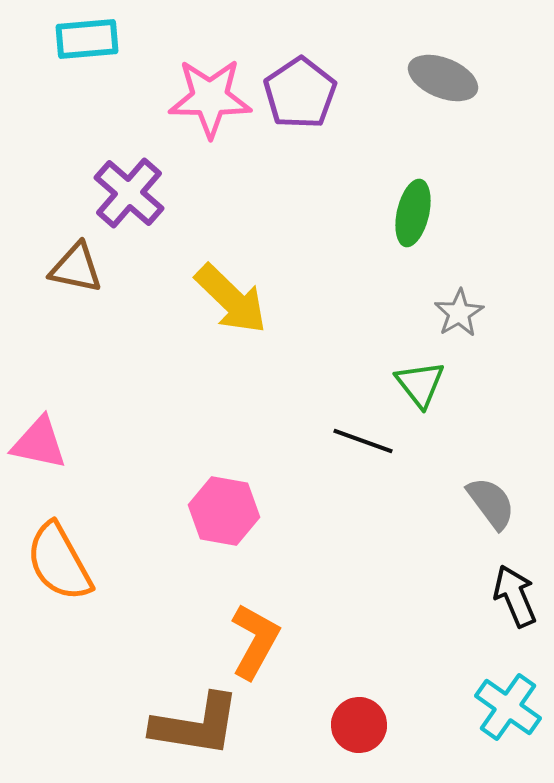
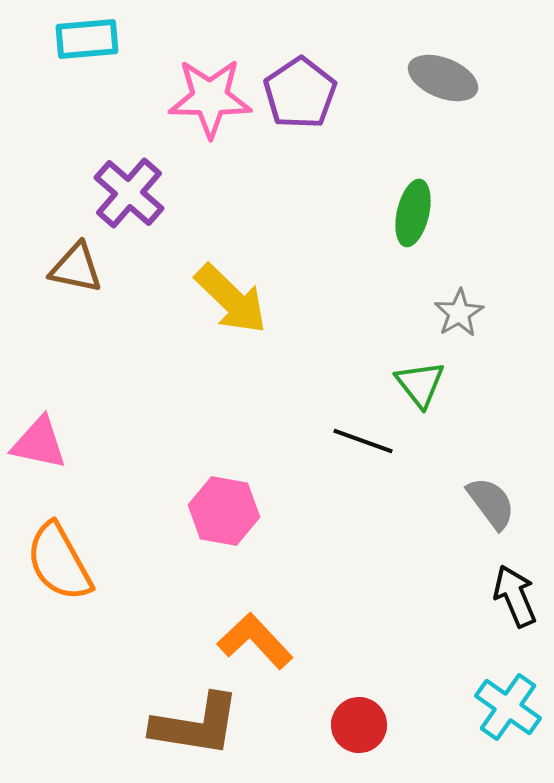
orange L-shape: rotated 72 degrees counterclockwise
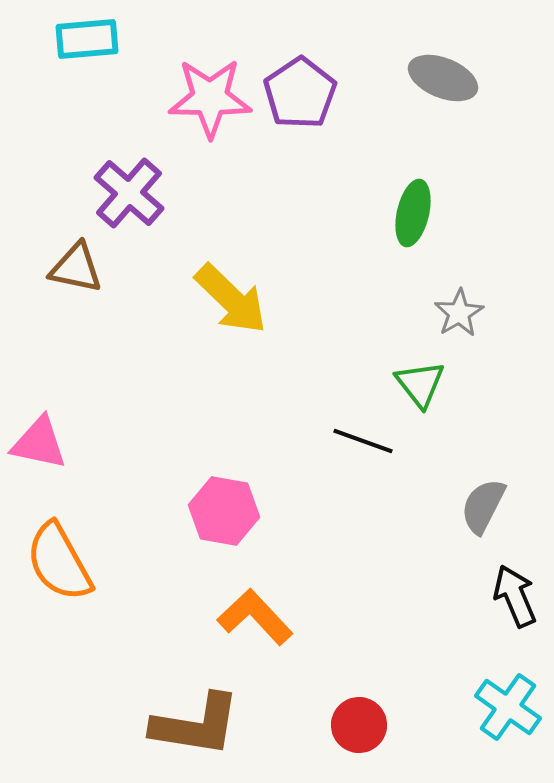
gray semicircle: moved 8 px left, 3 px down; rotated 116 degrees counterclockwise
orange L-shape: moved 24 px up
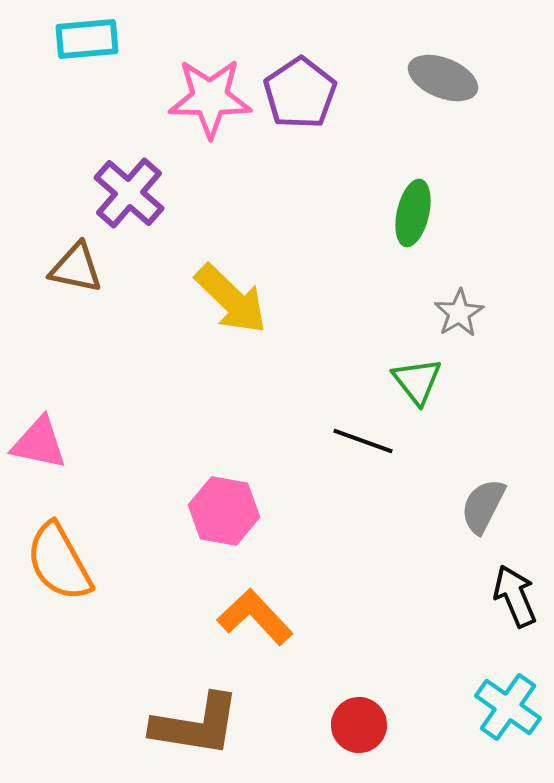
green triangle: moved 3 px left, 3 px up
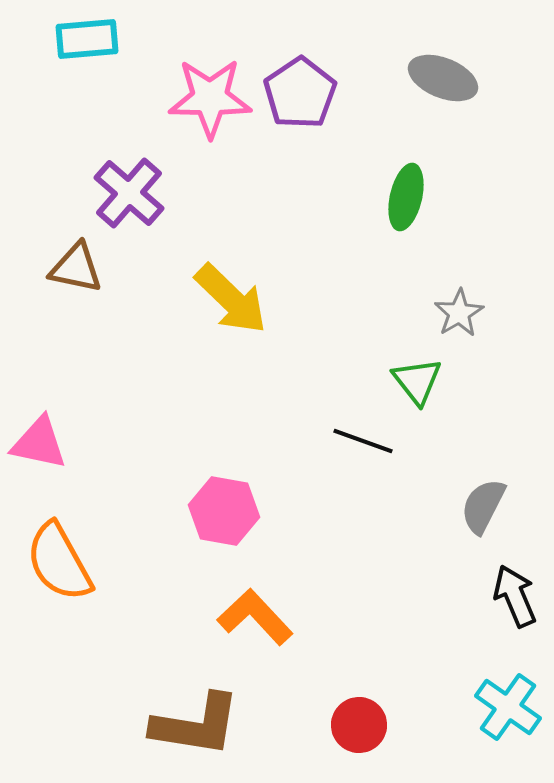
green ellipse: moved 7 px left, 16 px up
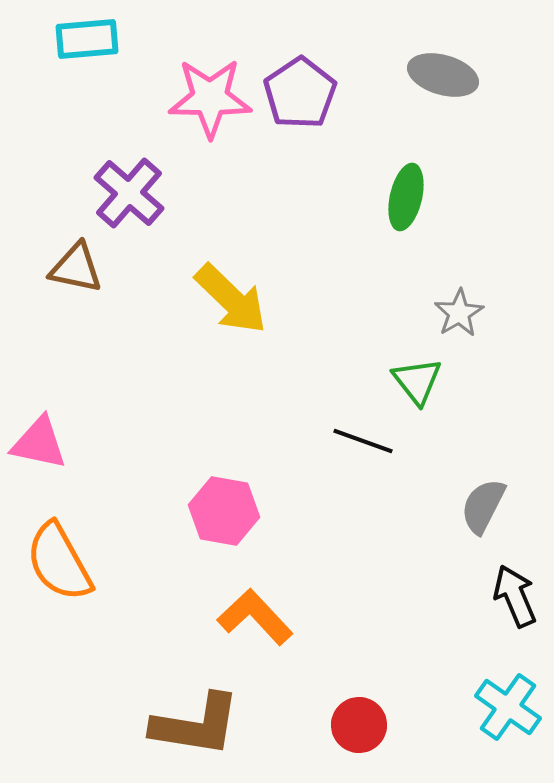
gray ellipse: moved 3 px up; rotated 6 degrees counterclockwise
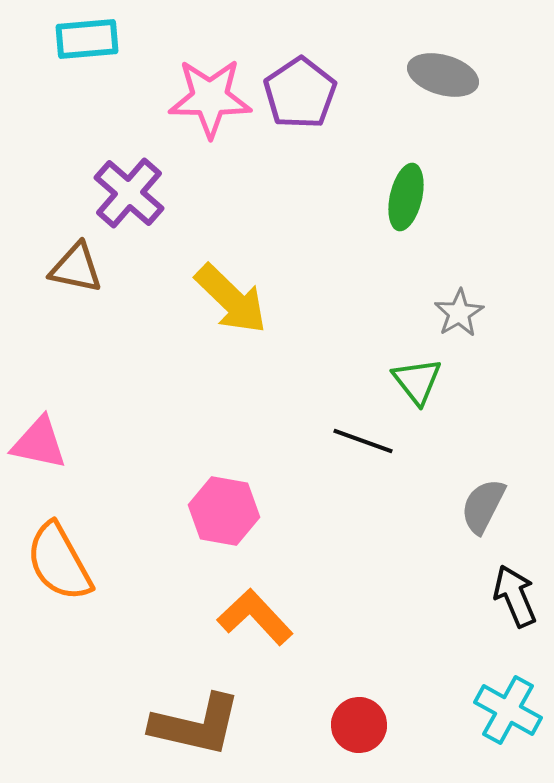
cyan cross: moved 3 px down; rotated 6 degrees counterclockwise
brown L-shape: rotated 4 degrees clockwise
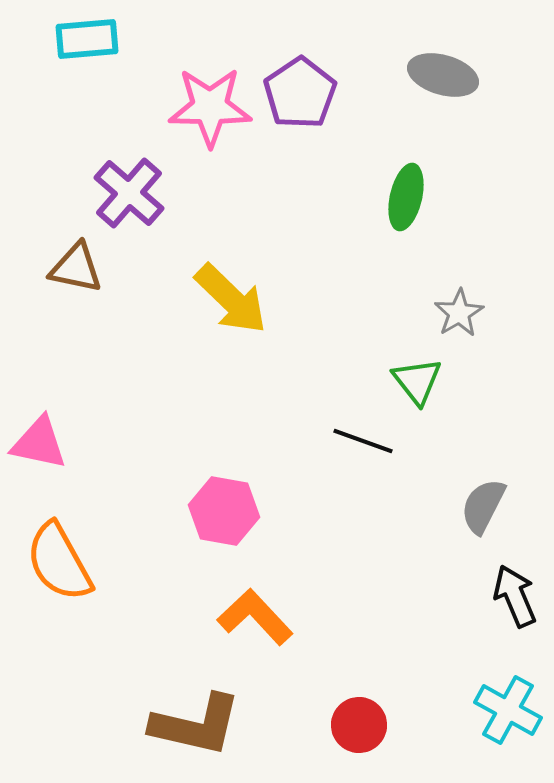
pink star: moved 9 px down
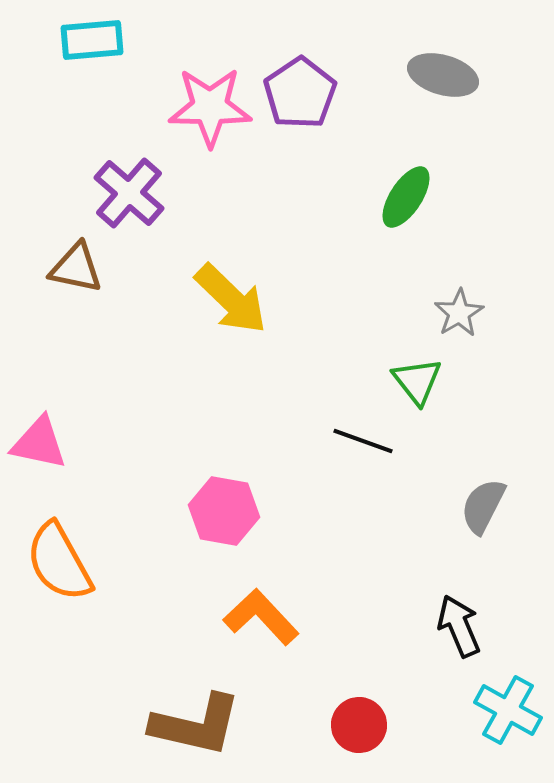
cyan rectangle: moved 5 px right, 1 px down
green ellipse: rotated 20 degrees clockwise
black arrow: moved 56 px left, 30 px down
orange L-shape: moved 6 px right
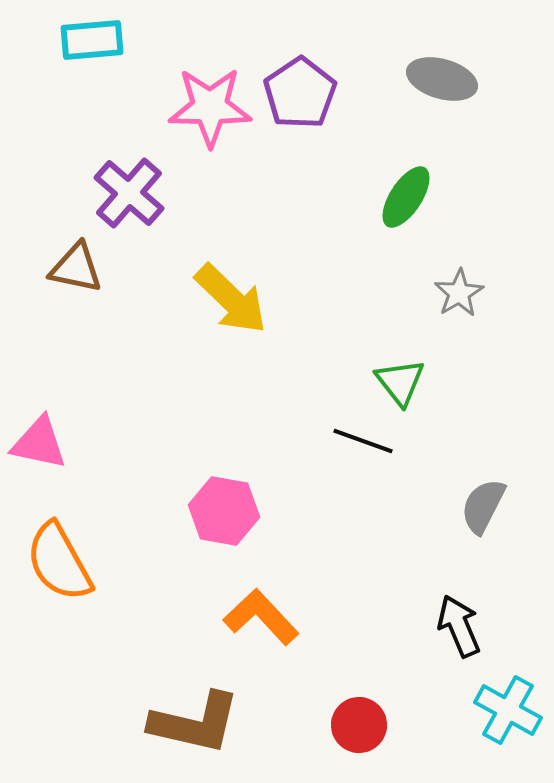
gray ellipse: moved 1 px left, 4 px down
gray star: moved 20 px up
green triangle: moved 17 px left, 1 px down
brown L-shape: moved 1 px left, 2 px up
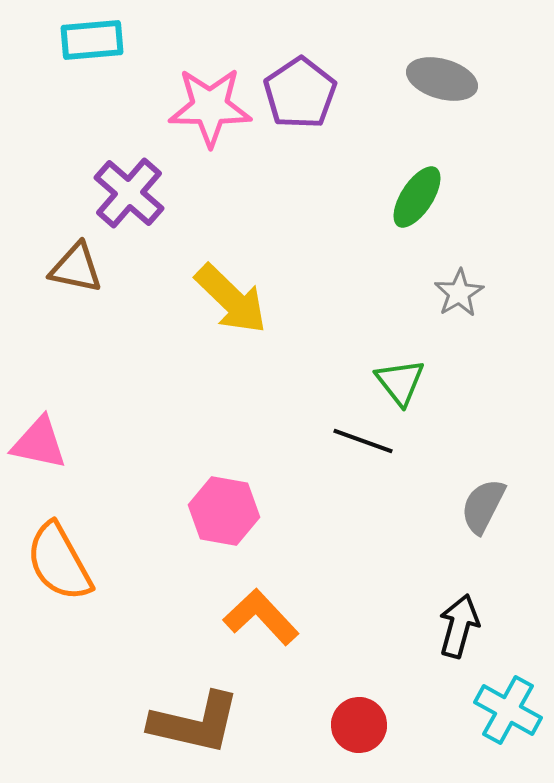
green ellipse: moved 11 px right
black arrow: rotated 38 degrees clockwise
